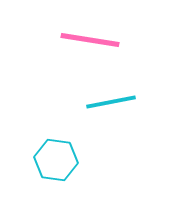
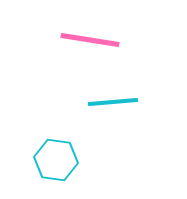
cyan line: moved 2 px right; rotated 6 degrees clockwise
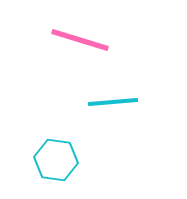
pink line: moved 10 px left; rotated 8 degrees clockwise
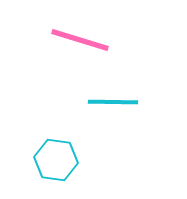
cyan line: rotated 6 degrees clockwise
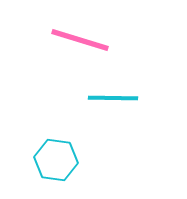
cyan line: moved 4 px up
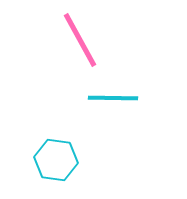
pink line: rotated 44 degrees clockwise
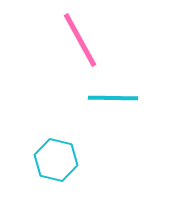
cyan hexagon: rotated 6 degrees clockwise
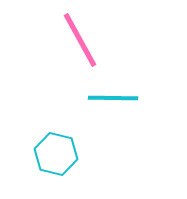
cyan hexagon: moved 6 px up
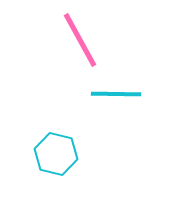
cyan line: moved 3 px right, 4 px up
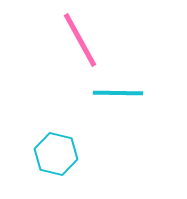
cyan line: moved 2 px right, 1 px up
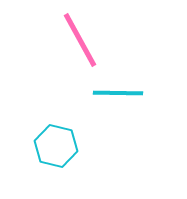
cyan hexagon: moved 8 px up
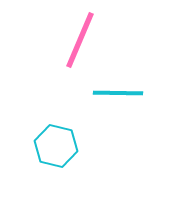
pink line: rotated 52 degrees clockwise
